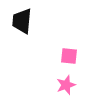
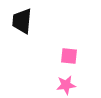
pink star: rotated 12 degrees clockwise
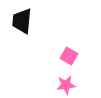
pink square: rotated 24 degrees clockwise
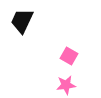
black trapezoid: rotated 20 degrees clockwise
